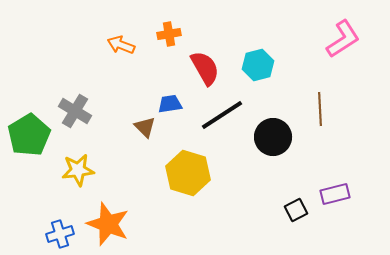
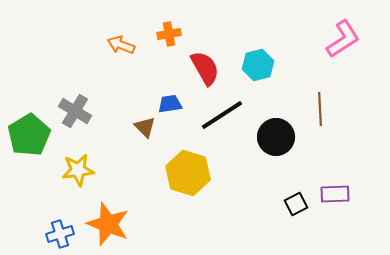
black circle: moved 3 px right
purple rectangle: rotated 12 degrees clockwise
black square: moved 6 px up
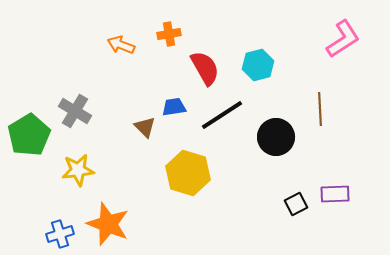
blue trapezoid: moved 4 px right, 3 px down
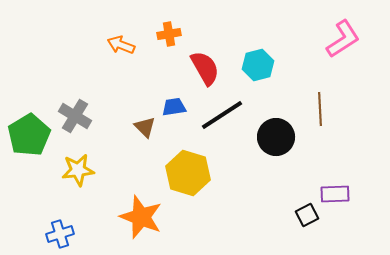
gray cross: moved 5 px down
black square: moved 11 px right, 11 px down
orange star: moved 33 px right, 7 px up
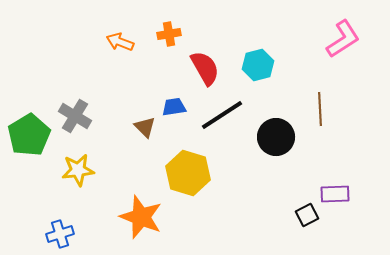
orange arrow: moved 1 px left, 3 px up
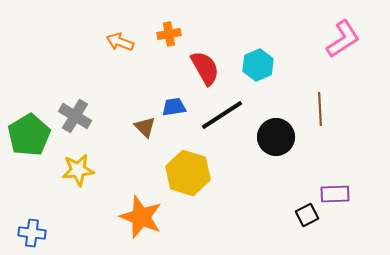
cyan hexagon: rotated 8 degrees counterclockwise
blue cross: moved 28 px left, 1 px up; rotated 24 degrees clockwise
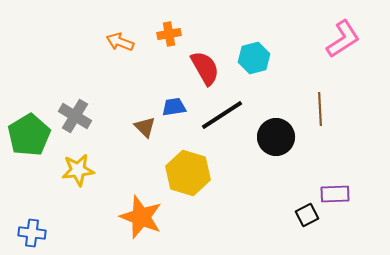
cyan hexagon: moved 4 px left, 7 px up; rotated 8 degrees clockwise
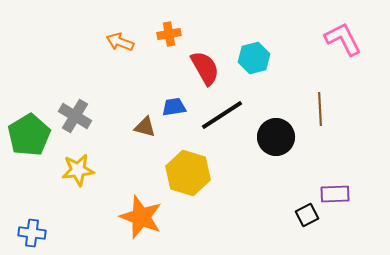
pink L-shape: rotated 84 degrees counterclockwise
brown triangle: rotated 30 degrees counterclockwise
